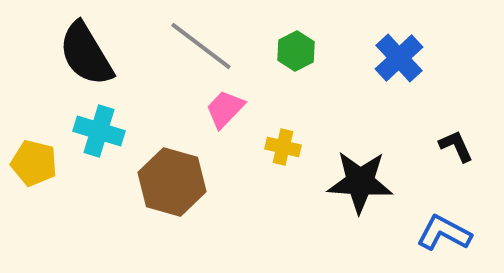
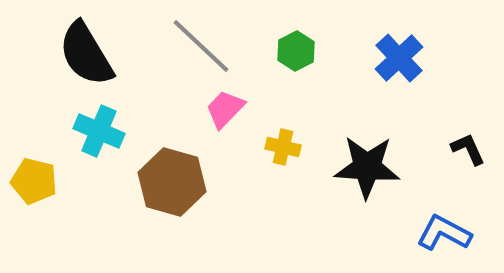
gray line: rotated 6 degrees clockwise
cyan cross: rotated 6 degrees clockwise
black L-shape: moved 12 px right, 3 px down
yellow pentagon: moved 18 px down
black star: moved 7 px right, 15 px up
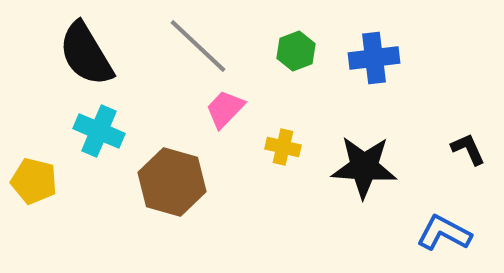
gray line: moved 3 px left
green hexagon: rotated 6 degrees clockwise
blue cross: moved 25 px left; rotated 36 degrees clockwise
black star: moved 3 px left
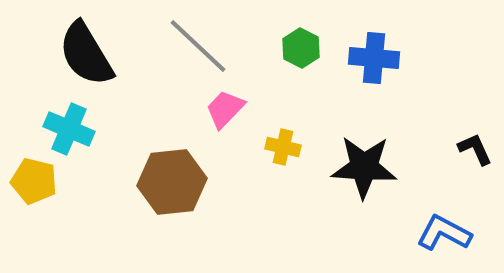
green hexagon: moved 5 px right, 3 px up; rotated 12 degrees counterclockwise
blue cross: rotated 12 degrees clockwise
cyan cross: moved 30 px left, 2 px up
black L-shape: moved 7 px right
brown hexagon: rotated 22 degrees counterclockwise
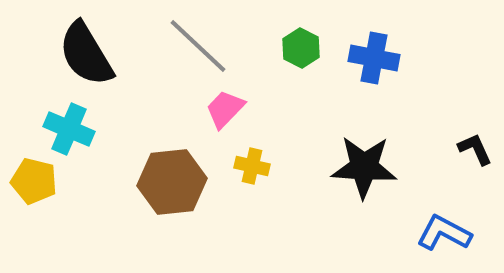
blue cross: rotated 6 degrees clockwise
yellow cross: moved 31 px left, 19 px down
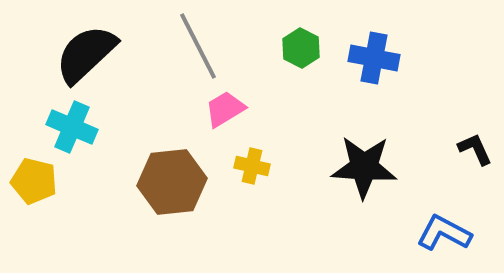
gray line: rotated 20 degrees clockwise
black semicircle: rotated 78 degrees clockwise
pink trapezoid: rotated 15 degrees clockwise
cyan cross: moved 3 px right, 2 px up
